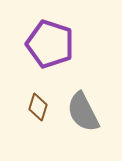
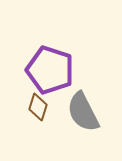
purple pentagon: moved 26 px down
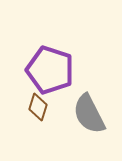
gray semicircle: moved 6 px right, 2 px down
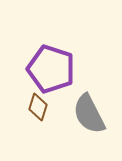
purple pentagon: moved 1 px right, 1 px up
